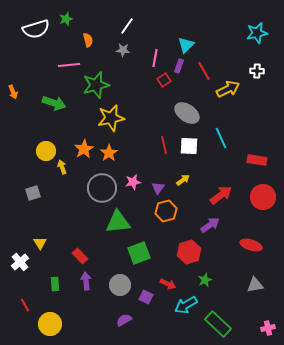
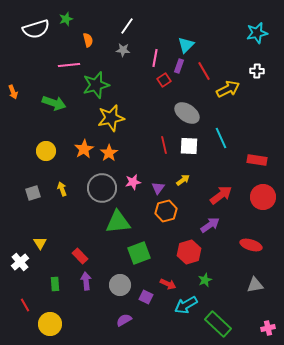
yellow arrow at (62, 167): moved 22 px down
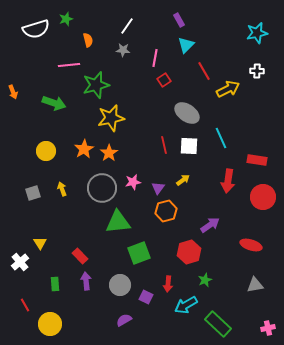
purple rectangle at (179, 66): moved 46 px up; rotated 48 degrees counterclockwise
red arrow at (221, 195): moved 7 px right, 14 px up; rotated 135 degrees clockwise
red arrow at (168, 284): rotated 70 degrees clockwise
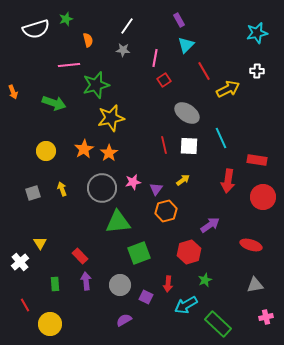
purple triangle at (158, 188): moved 2 px left, 1 px down
pink cross at (268, 328): moved 2 px left, 11 px up
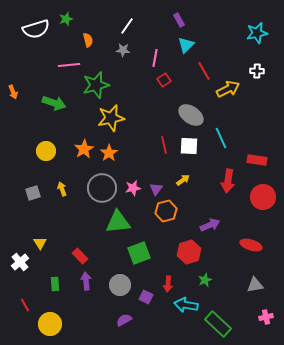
gray ellipse at (187, 113): moved 4 px right, 2 px down
pink star at (133, 182): moved 6 px down
purple arrow at (210, 225): rotated 12 degrees clockwise
cyan arrow at (186, 305): rotated 40 degrees clockwise
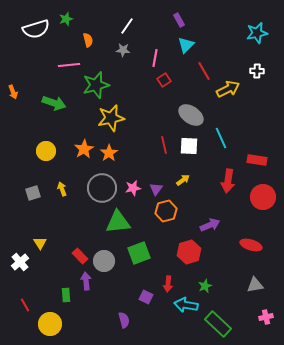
green star at (205, 280): moved 6 px down
green rectangle at (55, 284): moved 11 px right, 11 px down
gray circle at (120, 285): moved 16 px left, 24 px up
purple semicircle at (124, 320): rotated 105 degrees clockwise
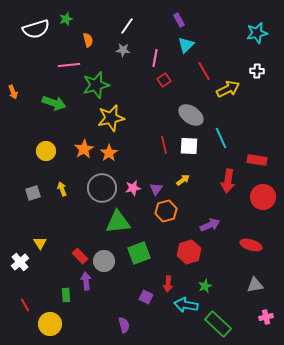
purple semicircle at (124, 320): moved 5 px down
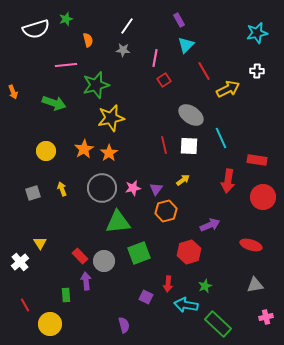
pink line at (69, 65): moved 3 px left
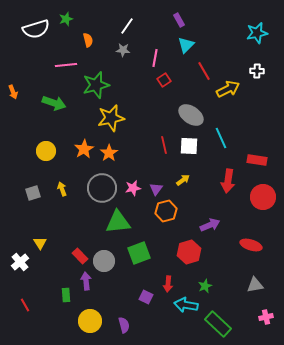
yellow circle at (50, 324): moved 40 px right, 3 px up
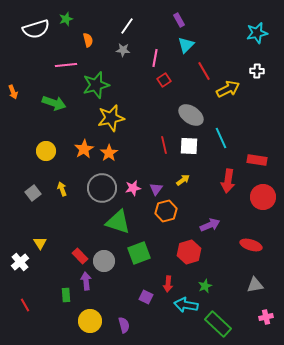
gray square at (33, 193): rotated 21 degrees counterclockwise
green triangle at (118, 222): rotated 24 degrees clockwise
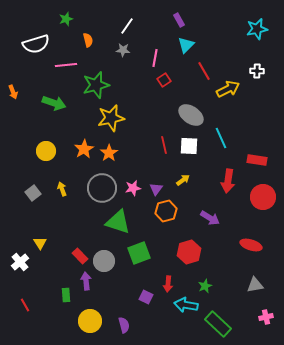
white semicircle at (36, 29): moved 15 px down
cyan star at (257, 33): moved 4 px up
purple arrow at (210, 225): moved 7 px up; rotated 54 degrees clockwise
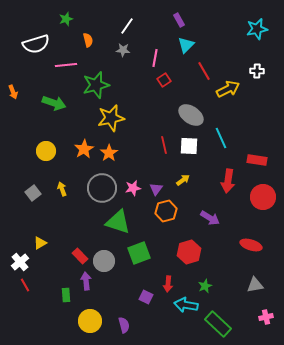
yellow triangle at (40, 243): rotated 32 degrees clockwise
red line at (25, 305): moved 20 px up
